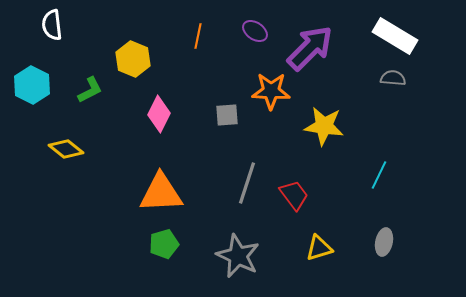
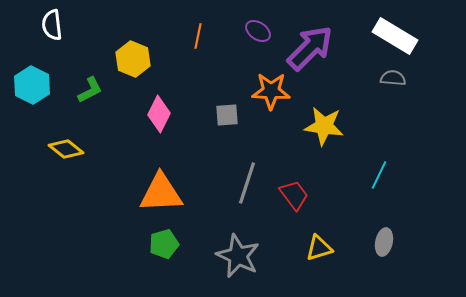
purple ellipse: moved 3 px right
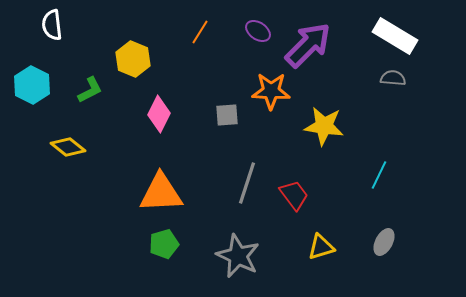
orange line: moved 2 px right, 4 px up; rotated 20 degrees clockwise
purple arrow: moved 2 px left, 3 px up
yellow diamond: moved 2 px right, 2 px up
gray ellipse: rotated 16 degrees clockwise
yellow triangle: moved 2 px right, 1 px up
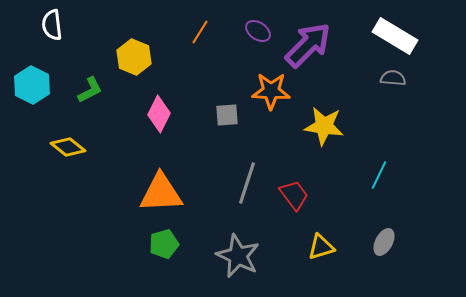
yellow hexagon: moved 1 px right, 2 px up
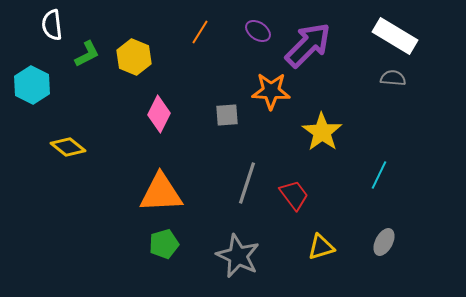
green L-shape: moved 3 px left, 36 px up
yellow star: moved 2 px left, 6 px down; rotated 27 degrees clockwise
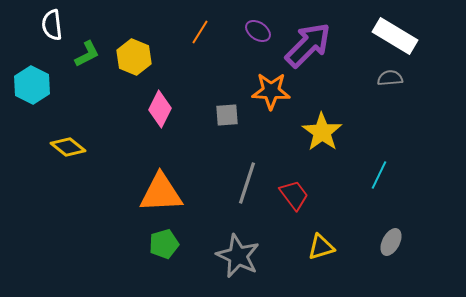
gray semicircle: moved 3 px left; rotated 10 degrees counterclockwise
pink diamond: moved 1 px right, 5 px up
gray ellipse: moved 7 px right
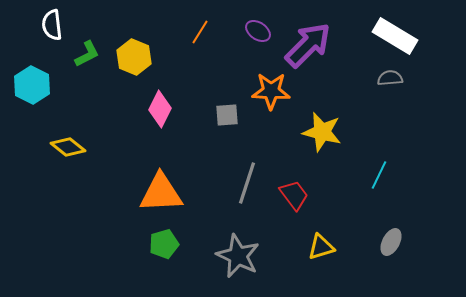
yellow star: rotated 21 degrees counterclockwise
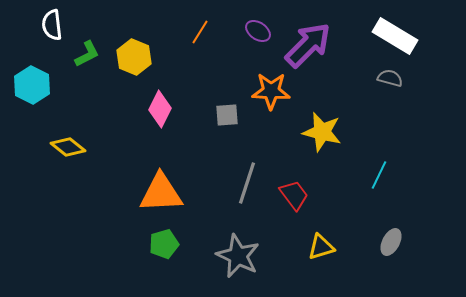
gray semicircle: rotated 20 degrees clockwise
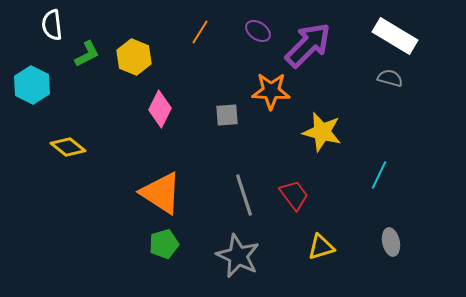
gray line: moved 3 px left, 12 px down; rotated 36 degrees counterclockwise
orange triangle: rotated 36 degrees clockwise
gray ellipse: rotated 40 degrees counterclockwise
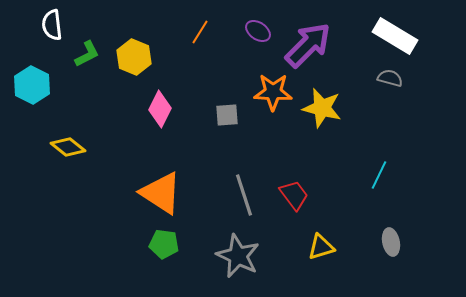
orange star: moved 2 px right, 1 px down
yellow star: moved 24 px up
green pentagon: rotated 24 degrees clockwise
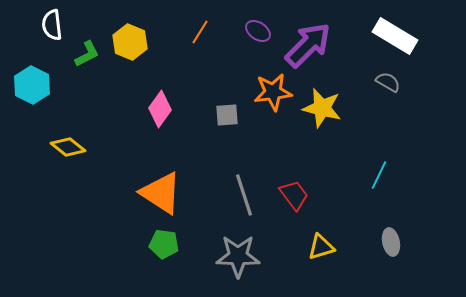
yellow hexagon: moved 4 px left, 15 px up
gray semicircle: moved 2 px left, 4 px down; rotated 15 degrees clockwise
orange star: rotated 9 degrees counterclockwise
pink diamond: rotated 9 degrees clockwise
gray star: rotated 24 degrees counterclockwise
